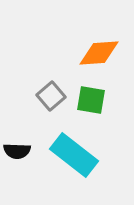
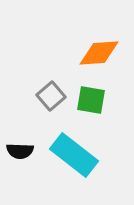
black semicircle: moved 3 px right
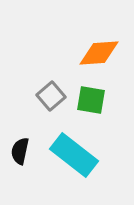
black semicircle: rotated 100 degrees clockwise
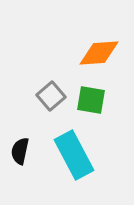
cyan rectangle: rotated 24 degrees clockwise
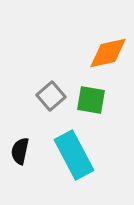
orange diamond: moved 9 px right; rotated 9 degrees counterclockwise
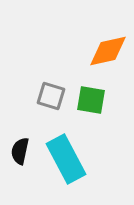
orange diamond: moved 2 px up
gray square: rotated 32 degrees counterclockwise
cyan rectangle: moved 8 px left, 4 px down
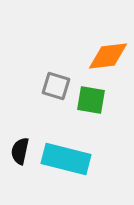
orange diamond: moved 5 px down; rotated 6 degrees clockwise
gray square: moved 5 px right, 10 px up
cyan rectangle: rotated 48 degrees counterclockwise
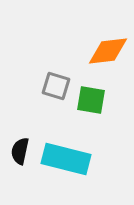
orange diamond: moved 5 px up
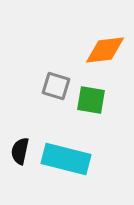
orange diamond: moved 3 px left, 1 px up
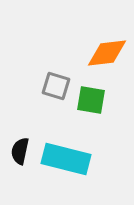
orange diamond: moved 2 px right, 3 px down
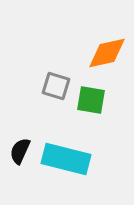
orange diamond: rotated 6 degrees counterclockwise
black semicircle: rotated 12 degrees clockwise
